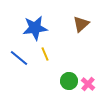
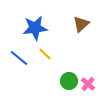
yellow line: rotated 24 degrees counterclockwise
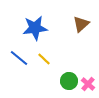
yellow line: moved 1 px left, 5 px down
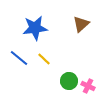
pink cross: moved 2 px down; rotated 16 degrees counterclockwise
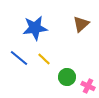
green circle: moved 2 px left, 4 px up
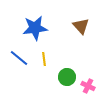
brown triangle: moved 2 px down; rotated 30 degrees counterclockwise
yellow line: rotated 40 degrees clockwise
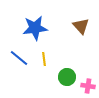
pink cross: rotated 16 degrees counterclockwise
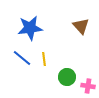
blue star: moved 5 px left
blue line: moved 3 px right
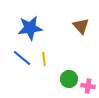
green circle: moved 2 px right, 2 px down
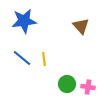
blue star: moved 6 px left, 7 px up
green circle: moved 2 px left, 5 px down
pink cross: moved 1 px down
